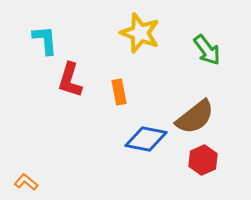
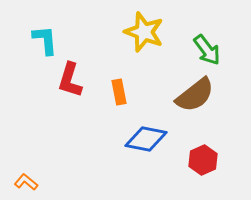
yellow star: moved 4 px right, 1 px up
brown semicircle: moved 22 px up
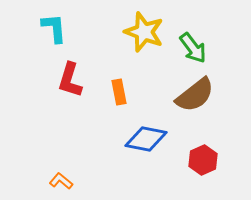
cyan L-shape: moved 9 px right, 12 px up
green arrow: moved 14 px left, 2 px up
orange L-shape: moved 35 px right, 1 px up
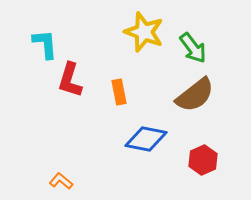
cyan L-shape: moved 9 px left, 16 px down
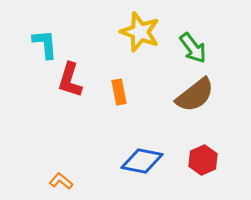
yellow star: moved 4 px left
blue diamond: moved 4 px left, 22 px down
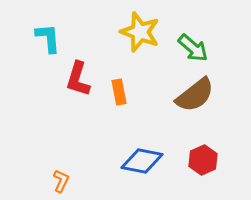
cyan L-shape: moved 3 px right, 6 px up
green arrow: rotated 12 degrees counterclockwise
red L-shape: moved 8 px right, 1 px up
orange L-shape: rotated 75 degrees clockwise
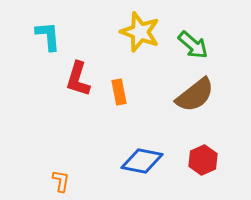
cyan L-shape: moved 2 px up
green arrow: moved 3 px up
orange L-shape: rotated 15 degrees counterclockwise
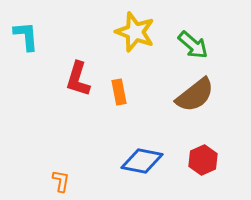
yellow star: moved 5 px left
cyan L-shape: moved 22 px left
